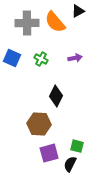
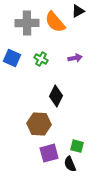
black semicircle: rotated 49 degrees counterclockwise
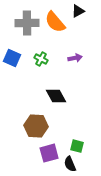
black diamond: rotated 55 degrees counterclockwise
brown hexagon: moved 3 px left, 2 px down
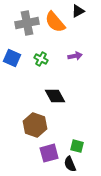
gray cross: rotated 10 degrees counterclockwise
purple arrow: moved 2 px up
black diamond: moved 1 px left
brown hexagon: moved 1 px left, 1 px up; rotated 15 degrees clockwise
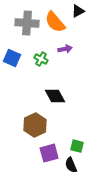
gray cross: rotated 15 degrees clockwise
purple arrow: moved 10 px left, 7 px up
brown hexagon: rotated 15 degrees clockwise
black semicircle: moved 1 px right, 1 px down
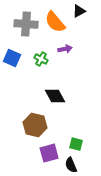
black triangle: moved 1 px right
gray cross: moved 1 px left, 1 px down
brown hexagon: rotated 20 degrees counterclockwise
green square: moved 1 px left, 2 px up
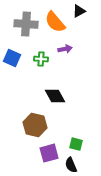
green cross: rotated 24 degrees counterclockwise
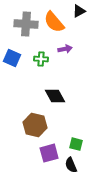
orange semicircle: moved 1 px left
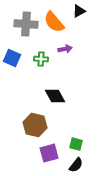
black semicircle: moved 5 px right; rotated 119 degrees counterclockwise
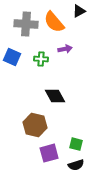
blue square: moved 1 px up
black semicircle: rotated 35 degrees clockwise
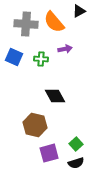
blue square: moved 2 px right
green square: rotated 32 degrees clockwise
black semicircle: moved 2 px up
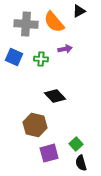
black diamond: rotated 15 degrees counterclockwise
black semicircle: moved 5 px right; rotated 91 degrees clockwise
